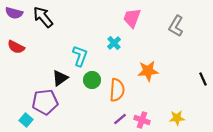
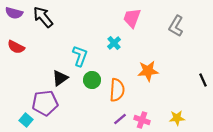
black line: moved 1 px down
purple pentagon: moved 1 px down
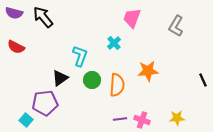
orange semicircle: moved 5 px up
purple line: rotated 32 degrees clockwise
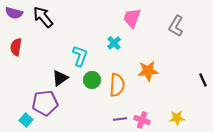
red semicircle: rotated 72 degrees clockwise
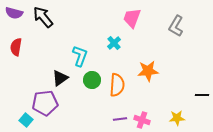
black line: moved 1 px left, 15 px down; rotated 64 degrees counterclockwise
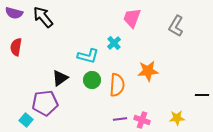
cyan L-shape: moved 8 px right; rotated 85 degrees clockwise
